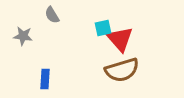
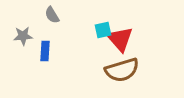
cyan square: moved 2 px down
gray star: rotated 12 degrees counterclockwise
blue rectangle: moved 28 px up
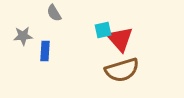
gray semicircle: moved 2 px right, 2 px up
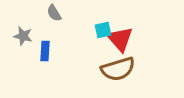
gray star: rotated 18 degrees clockwise
brown semicircle: moved 4 px left, 1 px up
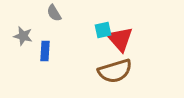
brown semicircle: moved 3 px left, 2 px down
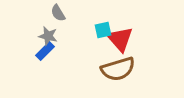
gray semicircle: moved 4 px right
gray star: moved 25 px right
blue rectangle: rotated 42 degrees clockwise
brown semicircle: moved 3 px right, 2 px up
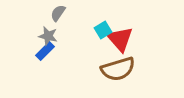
gray semicircle: rotated 66 degrees clockwise
cyan square: rotated 18 degrees counterclockwise
